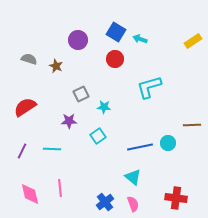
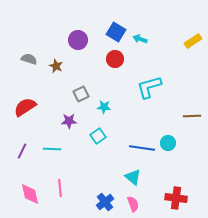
brown line: moved 9 px up
blue line: moved 2 px right, 1 px down; rotated 20 degrees clockwise
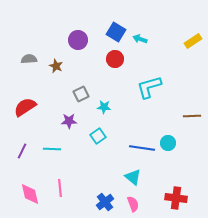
gray semicircle: rotated 21 degrees counterclockwise
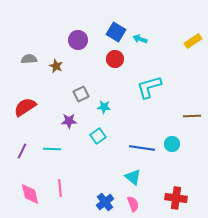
cyan circle: moved 4 px right, 1 px down
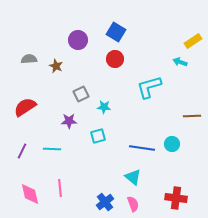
cyan arrow: moved 40 px right, 23 px down
cyan square: rotated 21 degrees clockwise
